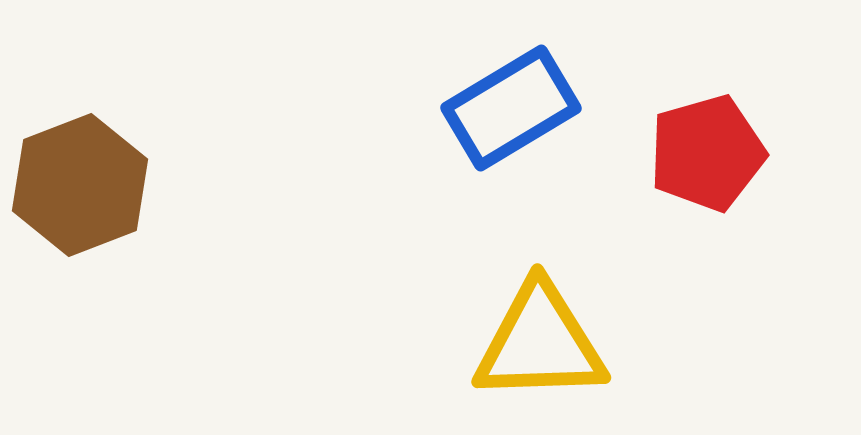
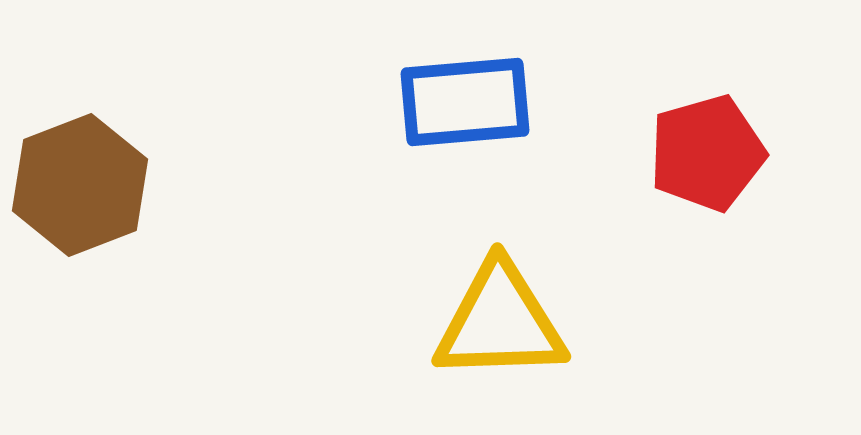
blue rectangle: moved 46 px left, 6 px up; rotated 26 degrees clockwise
yellow triangle: moved 40 px left, 21 px up
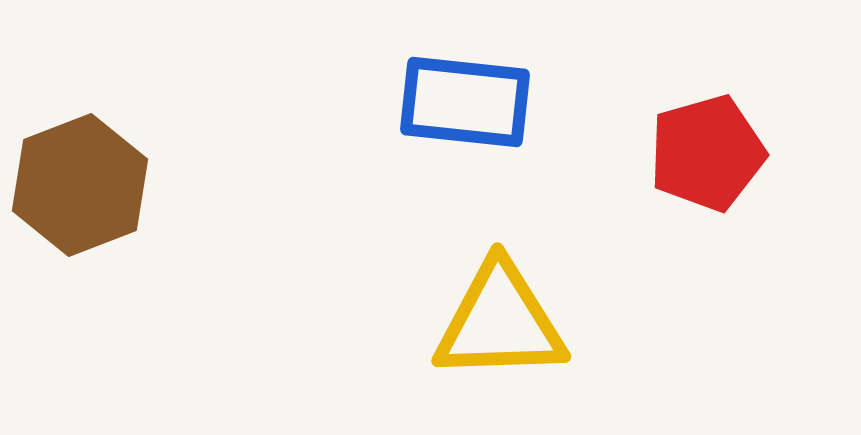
blue rectangle: rotated 11 degrees clockwise
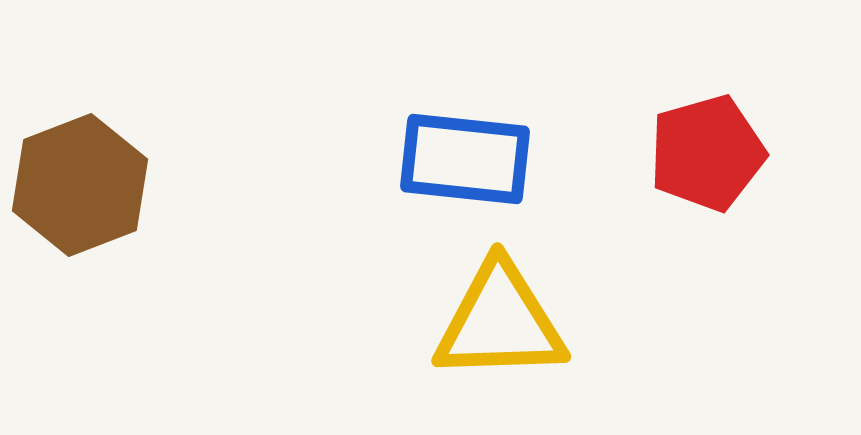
blue rectangle: moved 57 px down
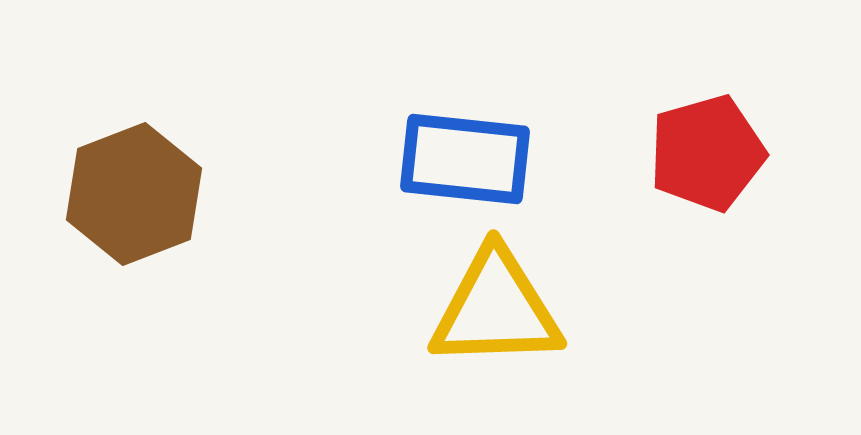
brown hexagon: moved 54 px right, 9 px down
yellow triangle: moved 4 px left, 13 px up
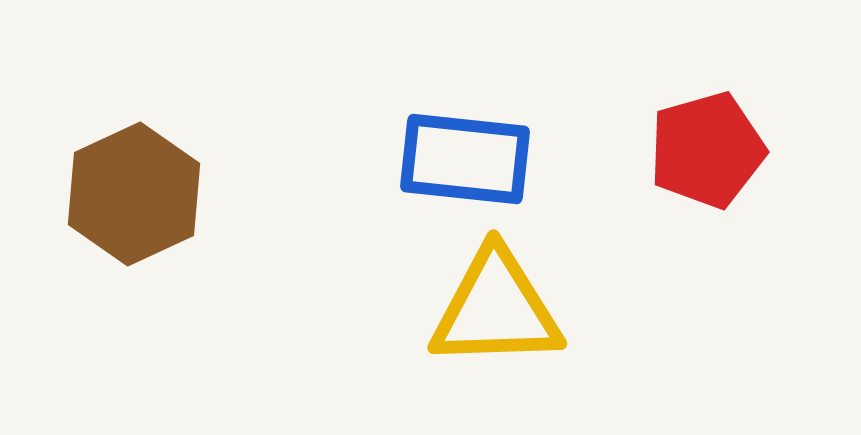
red pentagon: moved 3 px up
brown hexagon: rotated 4 degrees counterclockwise
